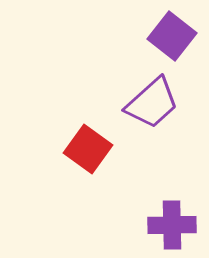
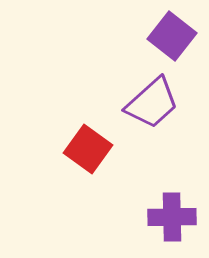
purple cross: moved 8 px up
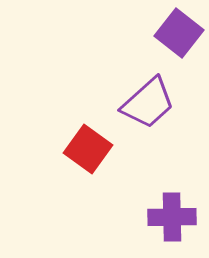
purple square: moved 7 px right, 3 px up
purple trapezoid: moved 4 px left
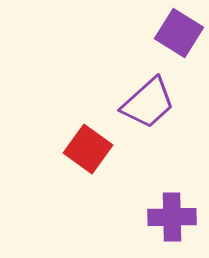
purple square: rotated 6 degrees counterclockwise
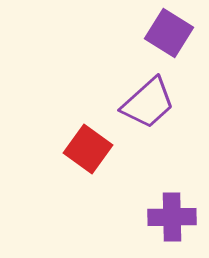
purple square: moved 10 px left
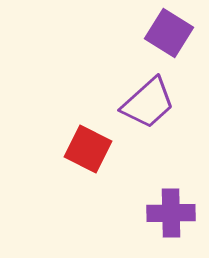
red square: rotated 9 degrees counterclockwise
purple cross: moved 1 px left, 4 px up
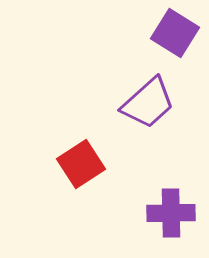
purple square: moved 6 px right
red square: moved 7 px left, 15 px down; rotated 30 degrees clockwise
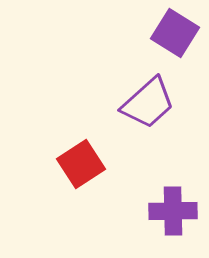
purple cross: moved 2 px right, 2 px up
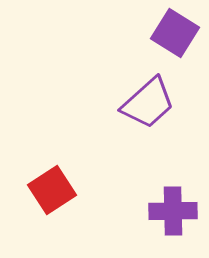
red square: moved 29 px left, 26 px down
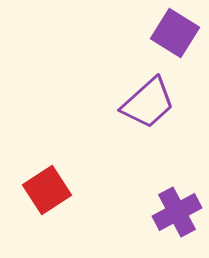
red square: moved 5 px left
purple cross: moved 4 px right, 1 px down; rotated 27 degrees counterclockwise
